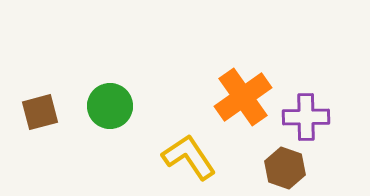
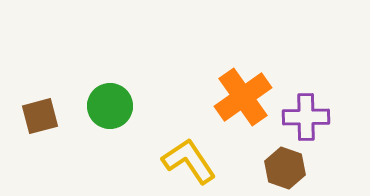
brown square: moved 4 px down
yellow L-shape: moved 4 px down
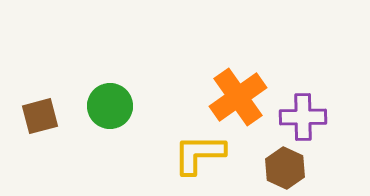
orange cross: moved 5 px left
purple cross: moved 3 px left
yellow L-shape: moved 10 px right, 7 px up; rotated 56 degrees counterclockwise
brown hexagon: rotated 6 degrees clockwise
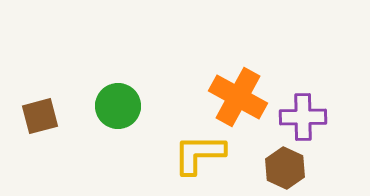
orange cross: rotated 26 degrees counterclockwise
green circle: moved 8 px right
